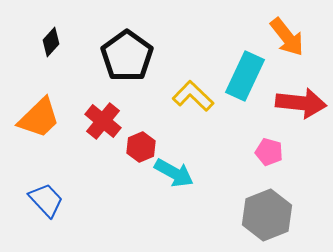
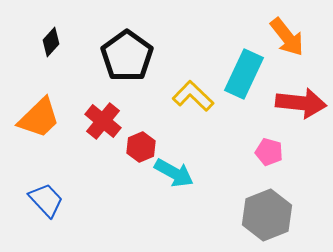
cyan rectangle: moved 1 px left, 2 px up
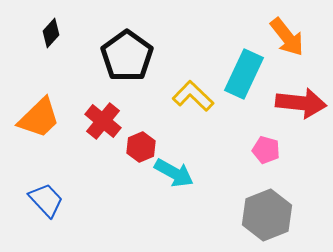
black diamond: moved 9 px up
pink pentagon: moved 3 px left, 2 px up
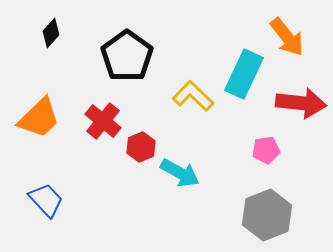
pink pentagon: rotated 24 degrees counterclockwise
cyan arrow: moved 6 px right
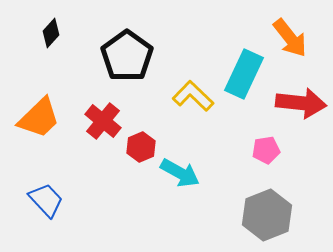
orange arrow: moved 3 px right, 1 px down
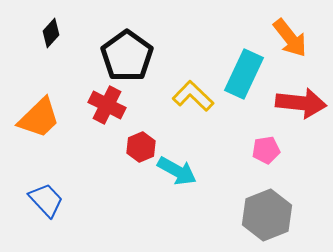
red cross: moved 4 px right, 16 px up; rotated 12 degrees counterclockwise
cyan arrow: moved 3 px left, 2 px up
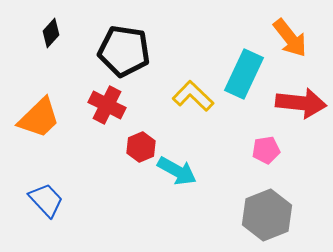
black pentagon: moved 3 px left, 5 px up; rotated 27 degrees counterclockwise
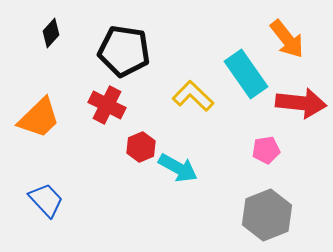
orange arrow: moved 3 px left, 1 px down
cyan rectangle: moved 2 px right; rotated 60 degrees counterclockwise
cyan arrow: moved 1 px right, 3 px up
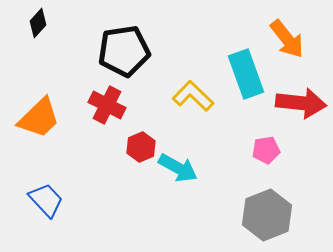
black diamond: moved 13 px left, 10 px up
black pentagon: rotated 18 degrees counterclockwise
cyan rectangle: rotated 15 degrees clockwise
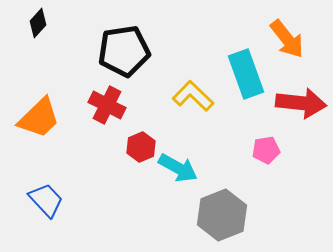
gray hexagon: moved 45 px left
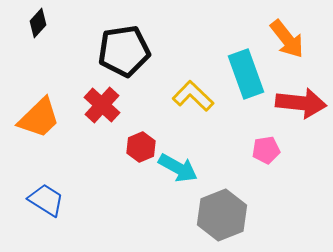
red cross: moved 5 px left; rotated 15 degrees clockwise
blue trapezoid: rotated 15 degrees counterclockwise
